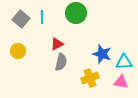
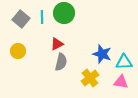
green circle: moved 12 px left
yellow cross: rotated 18 degrees counterclockwise
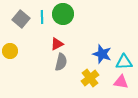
green circle: moved 1 px left, 1 px down
yellow circle: moved 8 px left
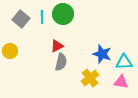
red triangle: moved 2 px down
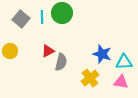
green circle: moved 1 px left, 1 px up
red triangle: moved 9 px left, 5 px down
